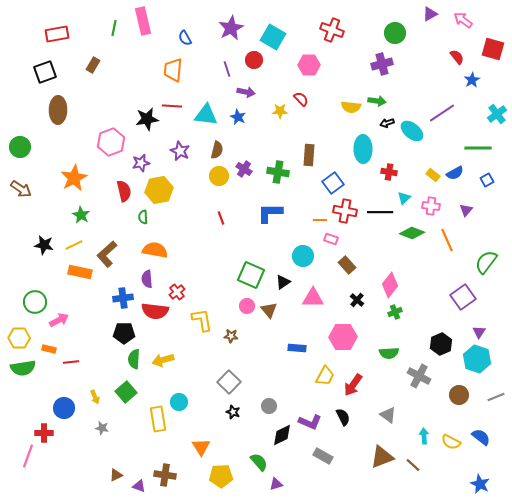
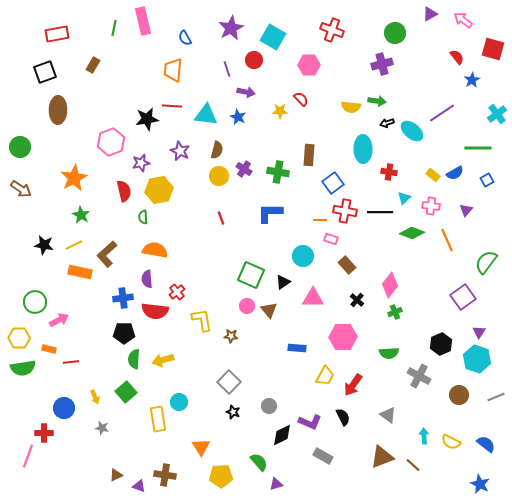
blue semicircle at (481, 437): moved 5 px right, 7 px down
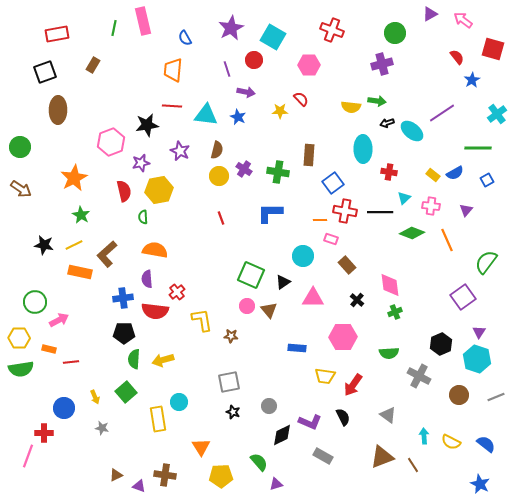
black star at (147, 119): moved 6 px down
pink diamond at (390, 285): rotated 45 degrees counterclockwise
green semicircle at (23, 368): moved 2 px left, 1 px down
yellow trapezoid at (325, 376): rotated 70 degrees clockwise
gray square at (229, 382): rotated 35 degrees clockwise
brown line at (413, 465): rotated 14 degrees clockwise
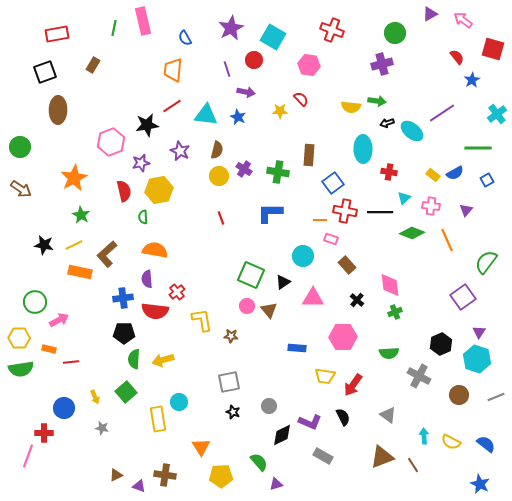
pink hexagon at (309, 65): rotated 10 degrees clockwise
red line at (172, 106): rotated 36 degrees counterclockwise
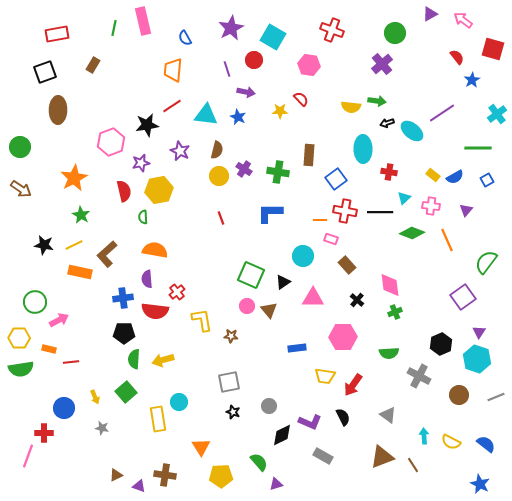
purple cross at (382, 64): rotated 25 degrees counterclockwise
blue semicircle at (455, 173): moved 4 px down
blue square at (333, 183): moved 3 px right, 4 px up
blue rectangle at (297, 348): rotated 12 degrees counterclockwise
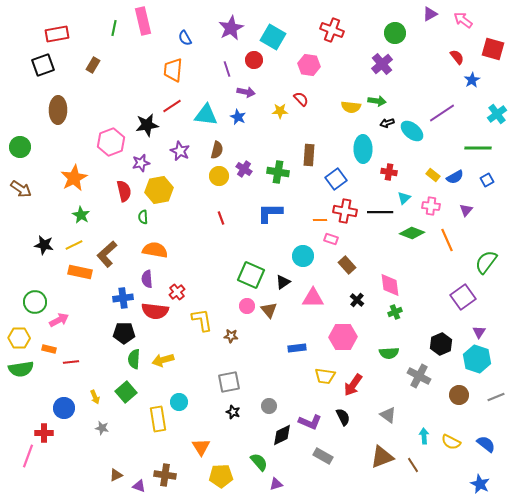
black square at (45, 72): moved 2 px left, 7 px up
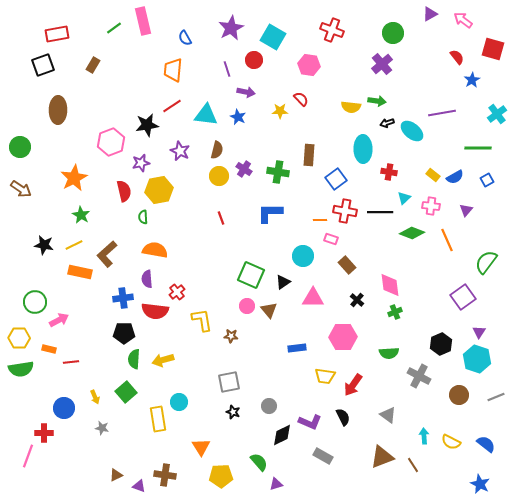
green line at (114, 28): rotated 42 degrees clockwise
green circle at (395, 33): moved 2 px left
purple line at (442, 113): rotated 24 degrees clockwise
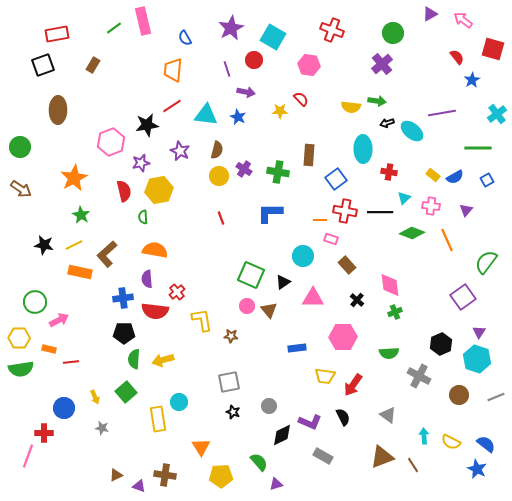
blue star at (480, 484): moved 3 px left, 15 px up
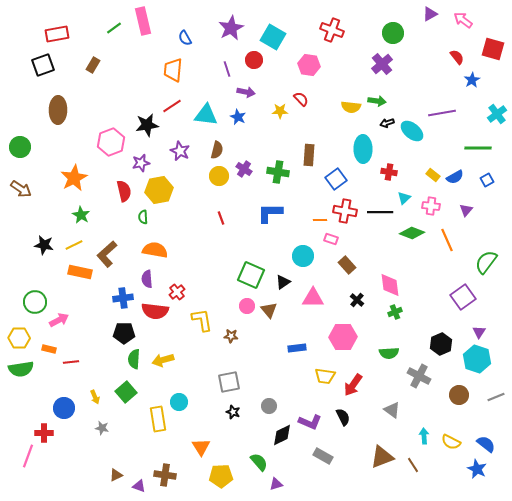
gray triangle at (388, 415): moved 4 px right, 5 px up
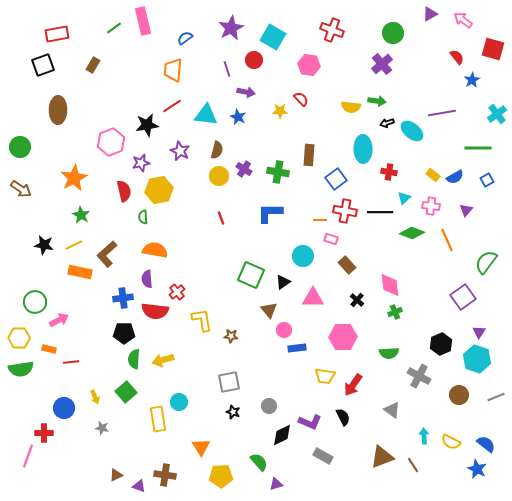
blue semicircle at (185, 38): rotated 84 degrees clockwise
pink circle at (247, 306): moved 37 px right, 24 px down
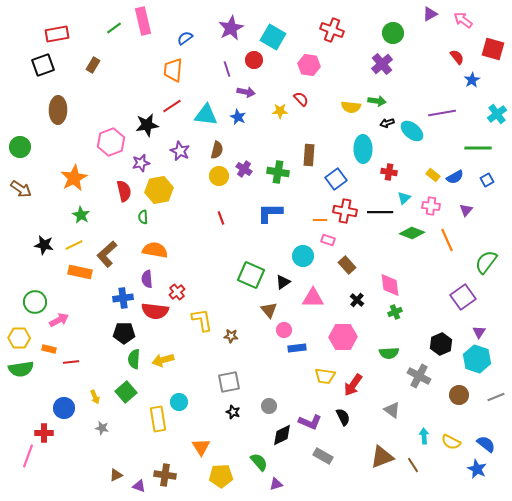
pink rectangle at (331, 239): moved 3 px left, 1 px down
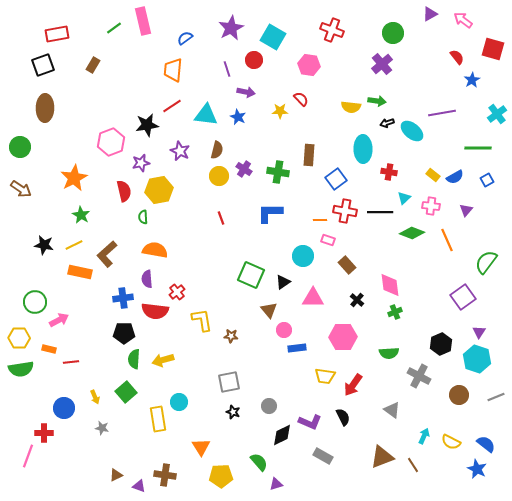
brown ellipse at (58, 110): moved 13 px left, 2 px up
cyan arrow at (424, 436): rotated 28 degrees clockwise
